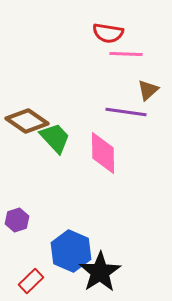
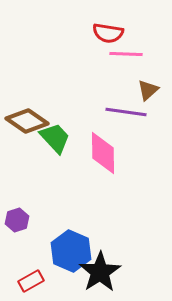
red rectangle: rotated 15 degrees clockwise
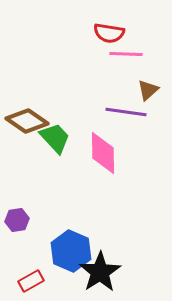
red semicircle: moved 1 px right
purple hexagon: rotated 10 degrees clockwise
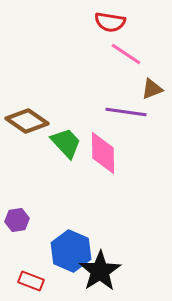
red semicircle: moved 1 px right, 11 px up
pink line: rotated 32 degrees clockwise
brown triangle: moved 4 px right, 1 px up; rotated 20 degrees clockwise
green trapezoid: moved 11 px right, 5 px down
black star: moved 1 px up
red rectangle: rotated 50 degrees clockwise
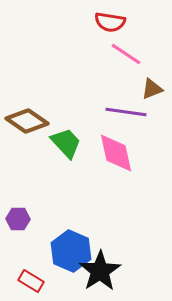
pink diamond: moved 13 px right; rotated 12 degrees counterclockwise
purple hexagon: moved 1 px right, 1 px up; rotated 10 degrees clockwise
red rectangle: rotated 10 degrees clockwise
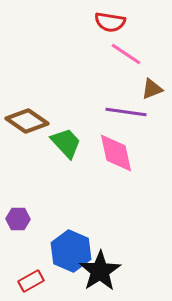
red rectangle: rotated 60 degrees counterclockwise
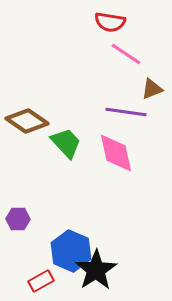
black star: moved 4 px left, 1 px up
red rectangle: moved 10 px right
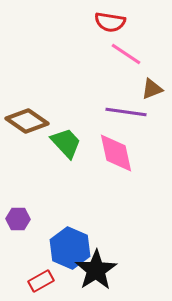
blue hexagon: moved 1 px left, 3 px up
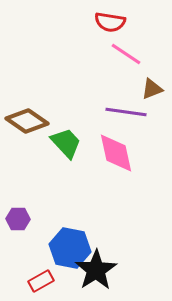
blue hexagon: rotated 12 degrees counterclockwise
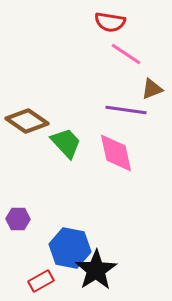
purple line: moved 2 px up
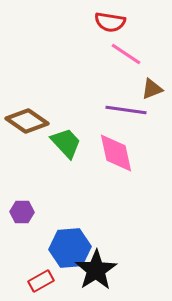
purple hexagon: moved 4 px right, 7 px up
blue hexagon: rotated 15 degrees counterclockwise
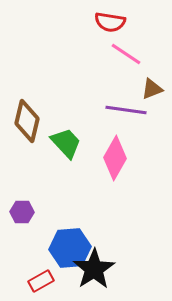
brown diamond: rotated 69 degrees clockwise
pink diamond: moved 1 px left, 5 px down; rotated 42 degrees clockwise
black star: moved 2 px left, 1 px up
